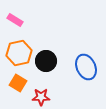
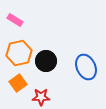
orange square: rotated 24 degrees clockwise
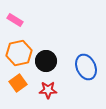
red star: moved 7 px right, 7 px up
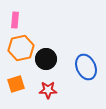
pink rectangle: rotated 63 degrees clockwise
orange hexagon: moved 2 px right, 5 px up
black circle: moved 2 px up
orange square: moved 2 px left, 1 px down; rotated 18 degrees clockwise
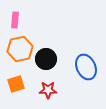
orange hexagon: moved 1 px left, 1 px down
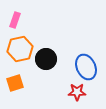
pink rectangle: rotated 14 degrees clockwise
orange square: moved 1 px left, 1 px up
red star: moved 29 px right, 2 px down
